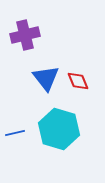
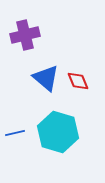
blue triangle: rotated 12 degrees counterclockwise
cyan hexagon: moved 1 px left, 3 px down
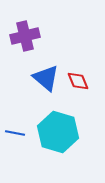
purple cross: moved 1 px down
blue line: rotated 24 degrees clockwise
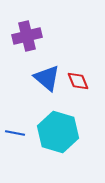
purple cross: moved 2 px right
blue triangle: moved 1 px right
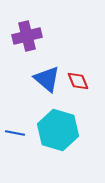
blue triangle: moved 1 px down
cyan hexagon: moved 2 px up
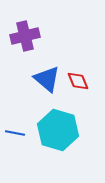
purple cross: moved 2 px left
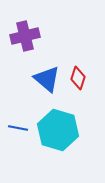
red diamond: moved 3 px up; rotated 40 degrees clockwise
blue line: moved 3 px right, 5 px up
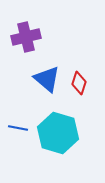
purple cross: moved 1 px right, 1 px down
red diamond: moved 1 px right, 5 px down
cyan hexagon: moved 3 px down
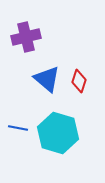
red diamond: moved 2 px up
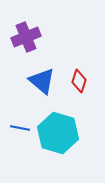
purple cross: rotated 8 degrees counterclockwise
blue triangle: moved 5 px left, 2 px down
blue line: moved 2 px right
